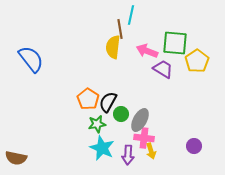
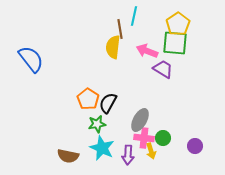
cyan line: moved 3 px right, 1 px down
yellow pentagon: moved 19 px left, 37 px up
black semicircle: moved 1 px down
green circle: moved 42 px right, 24 px down
purple circle: moved 1 px right
brown semicircle: moved 52 px right, 2 px up
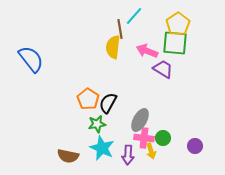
cyan line: rotated 30 degrees clockwise
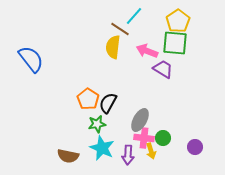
yellow pentagon: moved 3 px up
brown line: rotated 48 degrees counterclockwise
purple circle: moved 1 px down
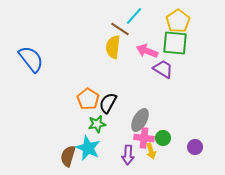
cyan star: moved 14 px left
brown semicircle: rotated 95 degrees clockwise
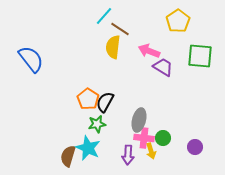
cyan line: moved 30 px left
green square: moved 25 px right, 13 px down
pink arrow: moved 2 px right
purple trapezoid: moved 2 px up
black semicircle: moved 3 px left, 1 px up
gray ellipse: moved 1 px left; rotated 15 degrees counterclockwise
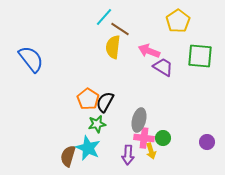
cyan line: moved 1 px down
purple circle: moved 12 px right, 5 px up
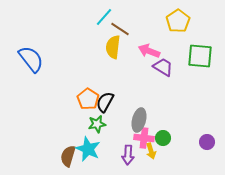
cyan star: moved 1 px down
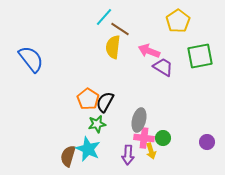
green square: rotated 16 degrees counterclockwise
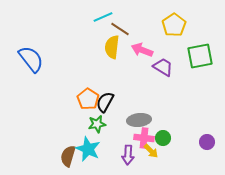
cyan line: moved 1 px left; rotated 24 degrees clockwise
yellow pentagon: moved 4 px left, 4 px down
yellow semicircle: moved 1 px left
pink arrow: moved 7 px left, 1 px up
gray ellipse: rotated 70 degrees clockwise
yellow arrow: rotated 28 degrees counterclockwise
